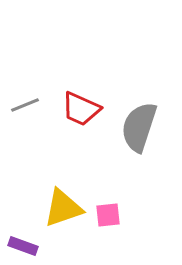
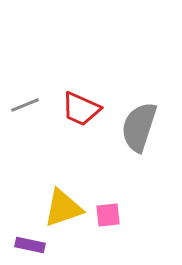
purple rectangle: moved 7 px right, 1 px up; rotated 8 degrees counterclockwise
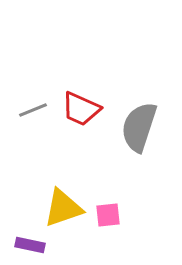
gray line: moved 8 px right, 5 px down
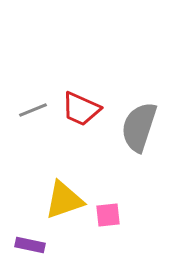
yellow triangle: moved 1 px right, 8 px up
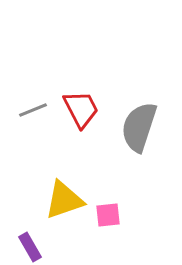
red trapezoid: rotated 141 degrees counterclockwise
purple rectangle: moved 2 px down; rotated 48 degrees clockwise
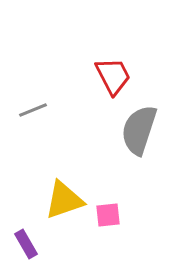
red trapezoid: moved 32 px right, 33 px up
gray semicircle: moved 3 px down
purple rectangle: moved 4 px left, 3 px up
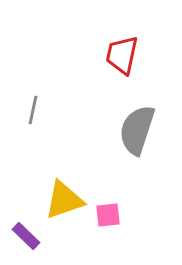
red trapezoid: moved 9 px right, 21 px up; rotated 141 degrees counterclockwise
gray line: rotated 56 degrees counterclockwise
gray semicircle: moved 2 px left
purple rectangle: moved 8 px up; rotated 16 degrees counterclockwise
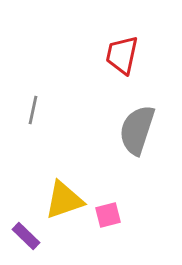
pink square: rotated 8 degrees counterclockwise
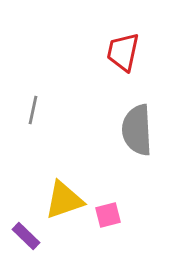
red trapezoid: moved 1 px right, 3 px up
gray semicircle: rotated 21 degrees counterclockwise
